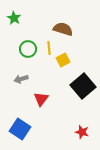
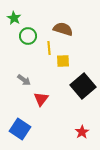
green circle: moved 13 px up
yellow square: moved 1 px down; rotated 24 degrees clockwise
gray arrow: moved 3 px right, 1 px down; rotated 128 degrees counterclockwise
red star: rotated 24 degrees clockwise
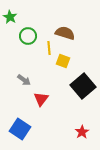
green star: moved 4 px left, 1 px up
brown semicircle: moved 2 px right, 4 px down
yellow square: rotated 24 degrees clockwise
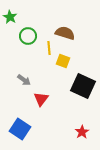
black square: rotated 25 degrees counterclockwise
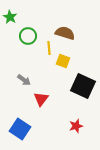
red star: moved 6 px left, 6 px up; rotated 16 degrees clockwise
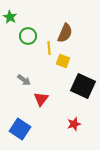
brown semicircle: rotated 96 degrees clockwise
red star: moved 2 px left, 2 px up
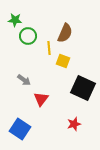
green star: moved 5 px right, 3 px down; rotated 24 degrees counterclockwise
black square: moved 2 px down
